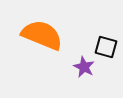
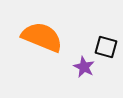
orange semicircle: moved 2 px down
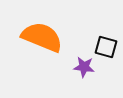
purple star: rotated 20 degrees counterclockwise
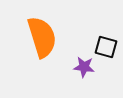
orange semicircle: rotated 51 degrees clockwise
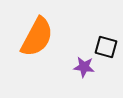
orange semicircle: moved 5 px left; rotated 45 degrees clockwise
